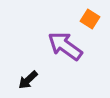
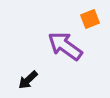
orange square: rotated 36 degrees clockwise
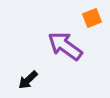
orange square: moved 2 px right, 1 px up
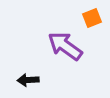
black arrow: rotated 40 degrees clockwise
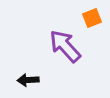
purple arrow: rotated 12 degrees clockwise
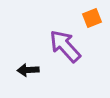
black arrow: moved 10 px up
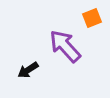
black arrow: rotated 30 degrees counterclockwise
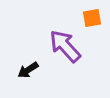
orange square: rotated 12 degrees clockwise
